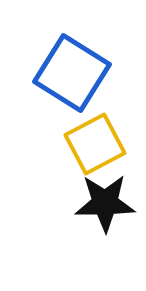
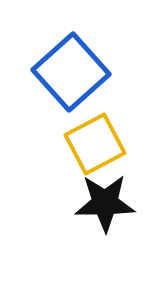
blue square: moved 1 px left, 1 px up; rotated 16 degrees clockwise
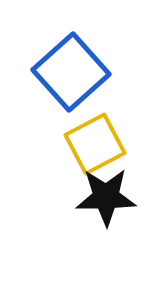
black star: moved 1 px right, 6 px up
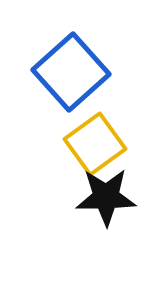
yellow square: rotated 8 degrees counterclockwise
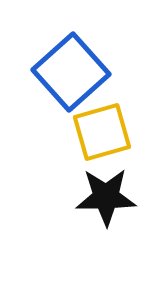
yellow square: moved 7 px right, 12 px up; rotated 20 degrees clockwise
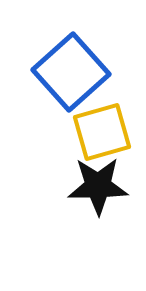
black star: moved 8 px left, 11 px up
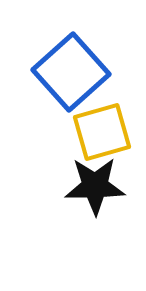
black star: moved 3 px left
